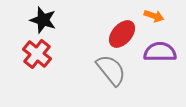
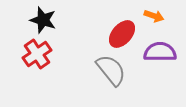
red cross: rotated 16 degrees clockwise
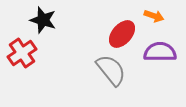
red cross: moved 15 px left, 1 px up
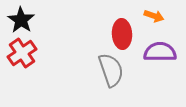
black star: moved 22 px left; rotated 16 degrees clockwise
red ellipse: rotated 44 degrees counterclockwise
gray semicircle: rotated 20 degrees clockwise
